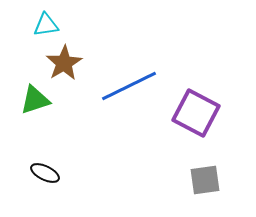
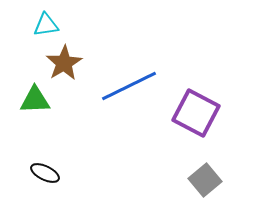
green triangle: rotated 16 degrees clockwise
gray square: rotated 32 degrees counterclockwise
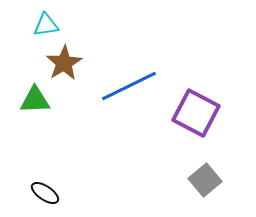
black ellipse: moved 20 px down; rotated 8 degrees clockwise
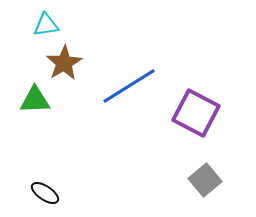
blue line: rotated 6 degrees counterclockwise
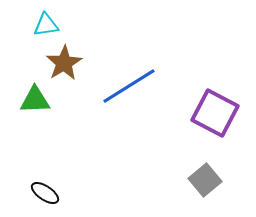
purple square: moved 19 px right
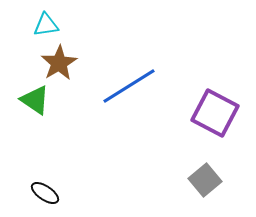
brown star: moved 5 px left
green triangle: rotated 36 degrees clockwise
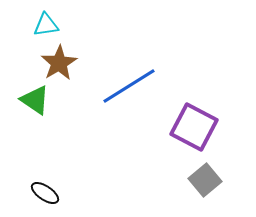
purple square: moved 21 px left, 14 px down
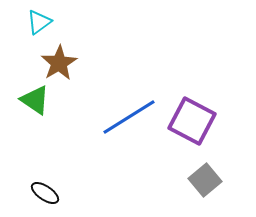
cyan triangle: moved 7 px left, 3 px up; rotated 28 degrees counterclockwise
blue line: moved 31 px down
purple square: moved 2 px left, 6 px up
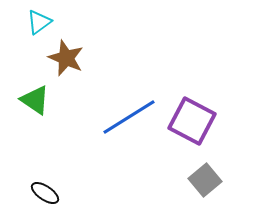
brown star: moved 7 px right, 5 px up; rotated 18 degrees counterclockwise
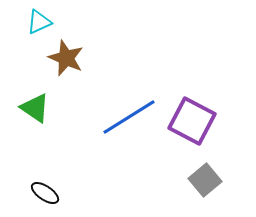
cyan triangle: rotated 12 degrees clockwise
green triangle: moved 8 px down
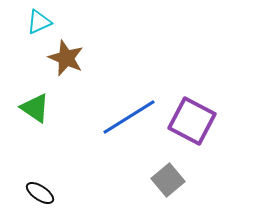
gray square: moved 37 px left
black ellipse: moved 5 px left
